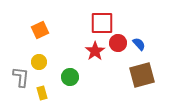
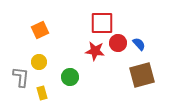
red star: rotated 30 degrees counterclockwise
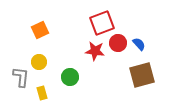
red square: rotated 20 degrees counterclockwise
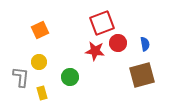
blue semicircle: moved 6 px right; rotated 32 degrees clockwise
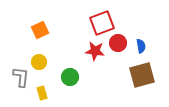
blue semicircle: moved 4 px left, 2 px down
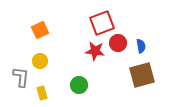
yellow circle: moved 1 px right, 1 px up
green circle: moved 9 px right, 8 px down
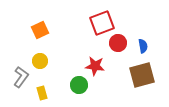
blue semicircle: moved 2 px right
red star: moved 15 px down
gray L-shape: rotated 30 degrees clockwise
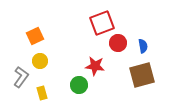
orange square: moved 5 px left, 6 px down
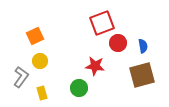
green circle: moved 3 px down
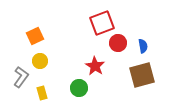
red star: rotated 24 degrees clockwise
